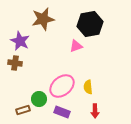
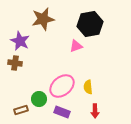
brown rectangle: moved 2 px left
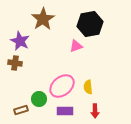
brown star: rotated 20 degrees counterclockwise
purple rectangle: moved 3 px right, 1 px up; rotated 21 degrees counterclockwise
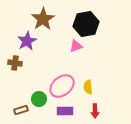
black hexagon: moved 4 px left
purple star: moved 7 px right; rotated 18 degrees clockwise
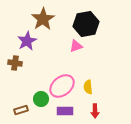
green circle: moved 2 px right
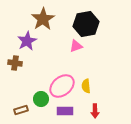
yellow semicircle: moved 2 px left, 1 px up
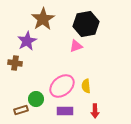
green circle: moved 5 px left
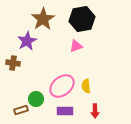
black hexagon: moved 4 px left, 5 px up
brown cross: moved 2 px left
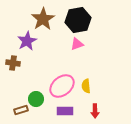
black hexagon: moved 4 px left, 1 px down
pink triangle: moved 1 px right, 2 px up
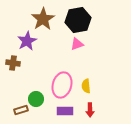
pink ellipse: moved 1 px up; rotated 35 degrees counterclockwise
red arrow: moved 5 px left, 1 px up
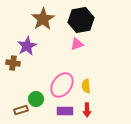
black hexagon: moved 3 px right
purple star: moved 5 px down
pink ellipse: rotated 20 degrees clockwise
red arrow: moved 3 px left
